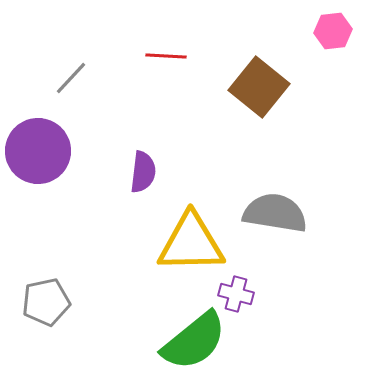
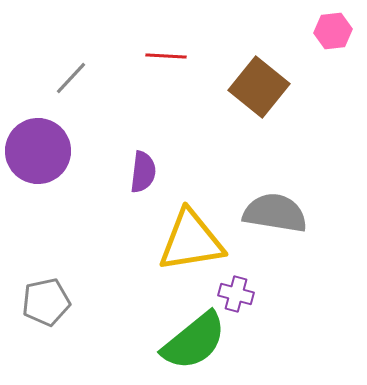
yellow triangle: moved 2 px up; rotated 8 degrees counterclockwise
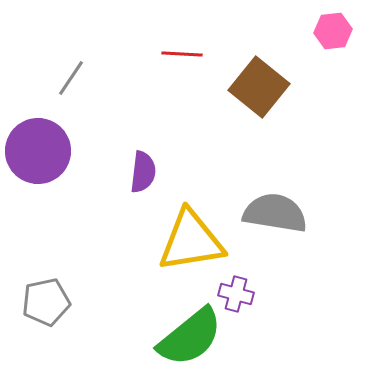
red line: moved 16 px right, 2 px up
gray line: rotated 9 degrees counterclockwise
green semicircle: moved 4 px left, 4 px up
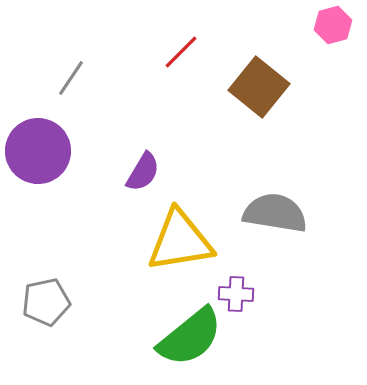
pink hexagon: moved 6 px up; rotated 9 degrees counterclockwise
red line: moved 1 px left, 2 px up; rotated 48 degrees counterclockwise
purple semicircle: rotated 24 degrees clockwise
yellow triangle: moved 11 px left
purple cross: rotated 12 degrees counterclockwise
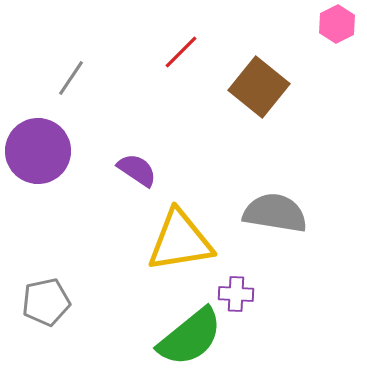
pink hexagon: moved 4 px right, 1 px up; rotated 12 degrees counterclockwise
purple semicircle: moved 6 px left, 2 px up; rotated 87 degrees counterclockwise
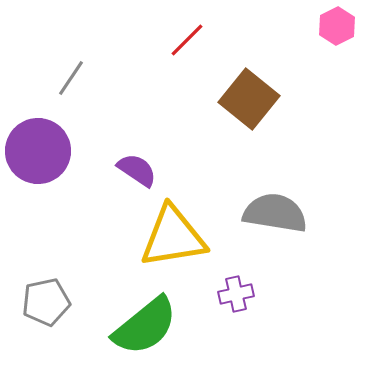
pink hexagon: moved 2 px down
red line: moved 6 px right, 12 px up
brown square: moved 10 px left, 12 px down
yellow triangle: moved 7 px left, 4 px up
purple cross: rotated 16 degrees counterclockwise
green semicircle: moved 45 px left, 11 px up
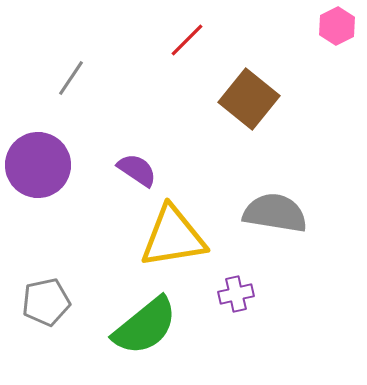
purple circle: moved 14 px down
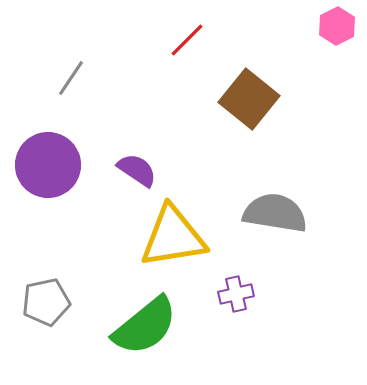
purple circle: moved 10 px right
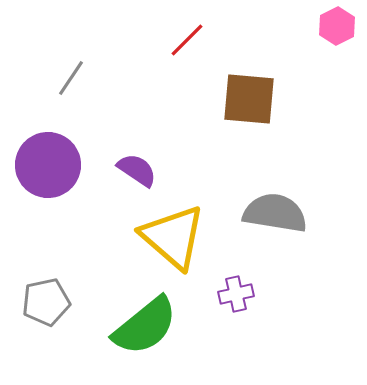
brown square: rotated 34 degrees counterclockwise
yellow triangle: rotated 50 degrees clockwise
